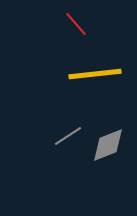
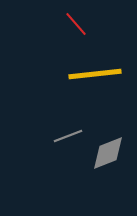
gray line: rotated 12 degrees clockwise
gray diamond: moved 8 px down
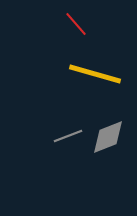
yellow line: rotated 22 degrees clockwise
gray diamond: moved 16 px up
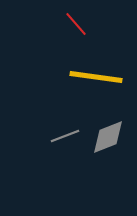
yellow line: moved 1 px right, 3 px down; rotated 8 degrees counterclockwise
gray line: moved 3 px left
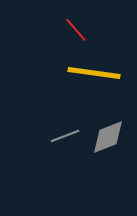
red line: moved 6 px down
yellow line: moved 2 px left, 4 px up
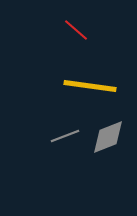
red line: rotated 8 degrees counterclockwise
yellow line: moved 4 px left, 13 px down
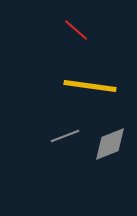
gray diamond: moved 2 px right, 7 px down
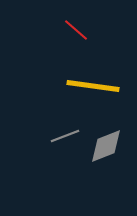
yellow line: moved 3 px right
gray diamond: moved 4 px left, 2 px down
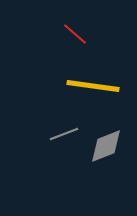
red line: moved 1 px left, 4 px down
gray line: moved 1 px left, 2 px up
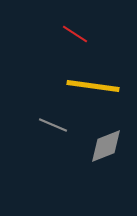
red line: rotated 8 degrees counterclockwise
gray line: moved 11 px left, 9 px up; rotated 44 degrees clockwise
